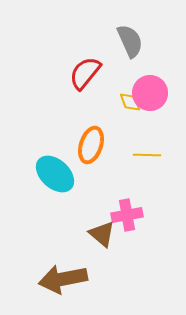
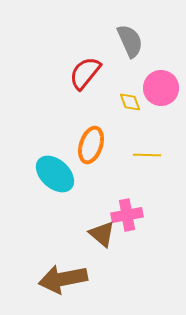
pink circle: moved 11 px right, 5 px up
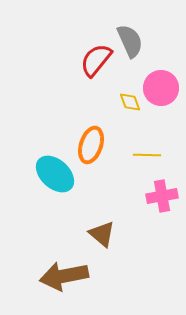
red semicircle: moved 11 px right, 13 px up
pink cross: moved 35 px right, 19 px up
brown arrow: moved 1 px right, 3 px up
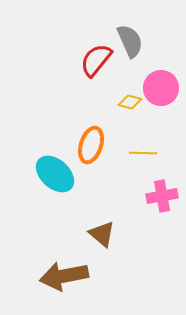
yellow diamond: rotated 55 degrees counterclockwise
yellow line: moved 4 px left, 2 px up
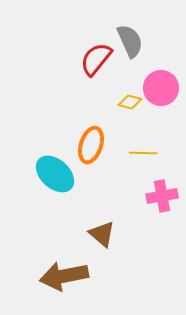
red semicircle: moved 1 px up
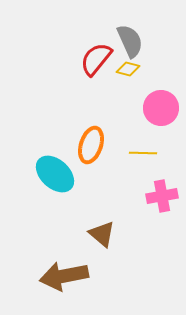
pink circle: moved 20 px down
yellow diamond: moved 2 px left, 33 px up
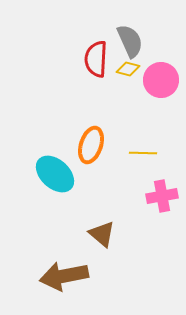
red semicircle: rotated 36 degrees counterclockwise
pink circle: moved 28 px up
